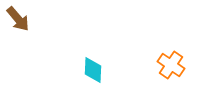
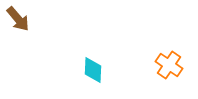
orange cross: moved 2 px left
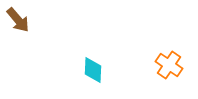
brown arrow: moved 1 px down
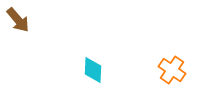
orange cross: moved 3 px right, 5 px down
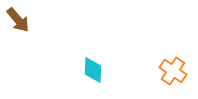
orange cross: moved 1 px right, 1 px down
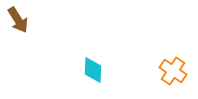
brown arrow: rotated 8 degrees clockwise
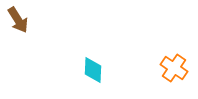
orange cross: moved 1 px right, 3 px up
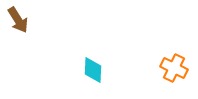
orange cross: rotated 8 degrees counterclockwise
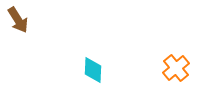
orange cross: moved 2 px right; rotated 24 degrees clockwise
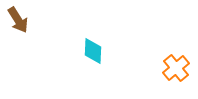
cyan diamond: moved 19 px up
